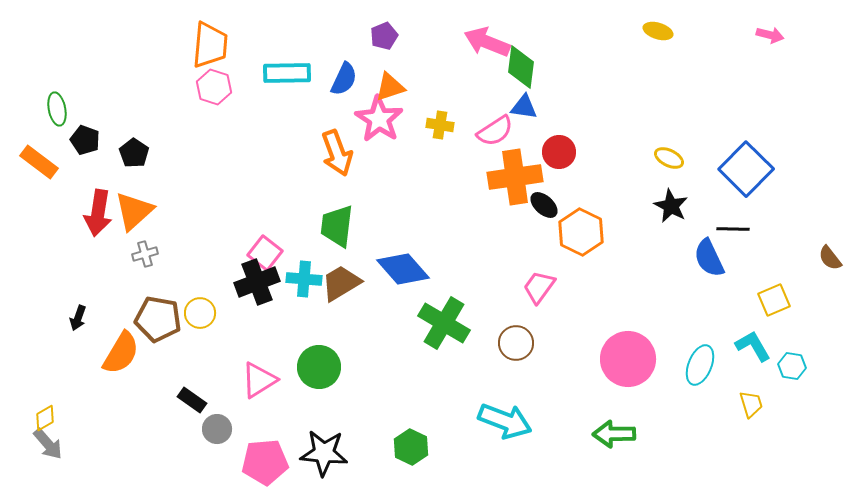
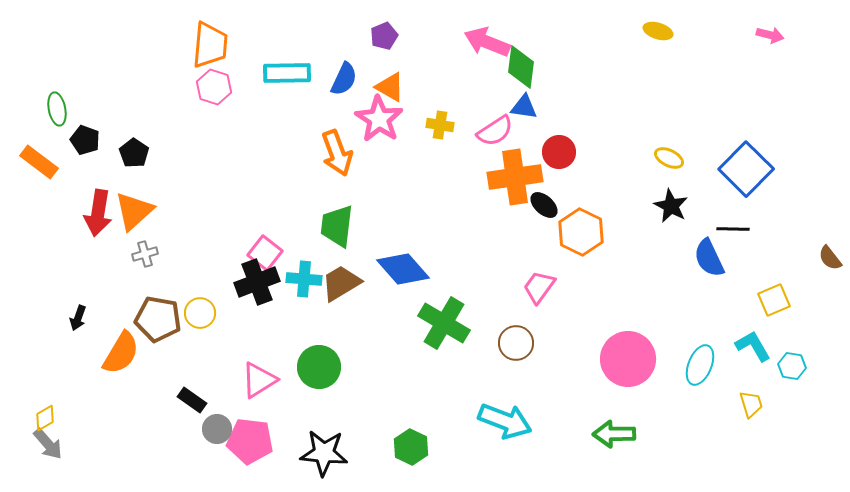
orange triangle at (390, 87): rotated 48 degrees clockwise
pink pentagon at (265, 462): moved 15 px left, 21 px up; rotated 12 degrees clockwise
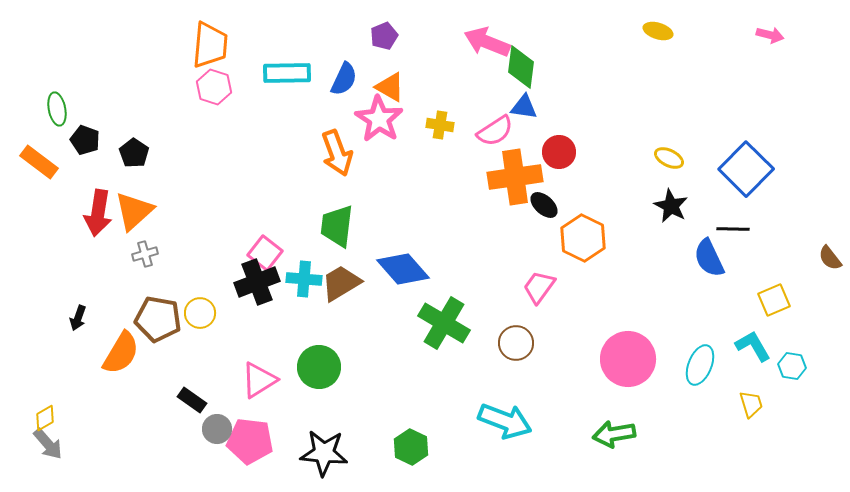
orange hexagon at (581, 232): moved 2 px right, 6 px down
green arrow at (614, 434): rotated 9 degrees counterclockwise
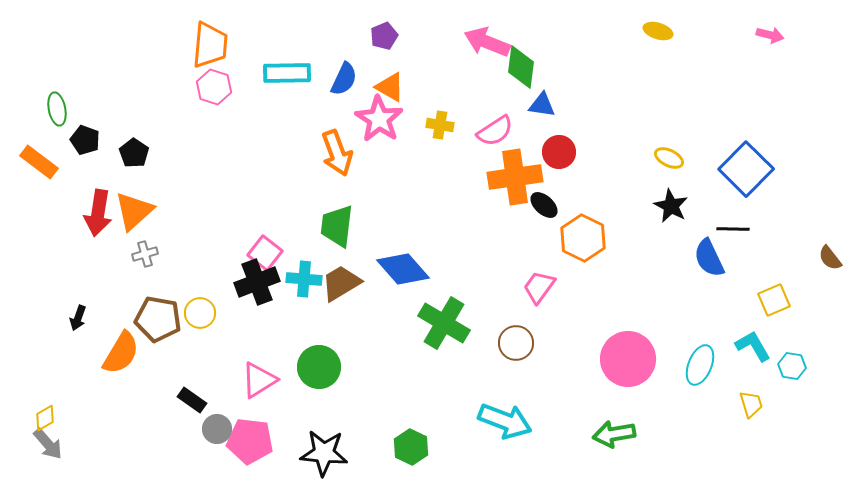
blue triangle at (524, 107): moved 18 px right, 2 px up
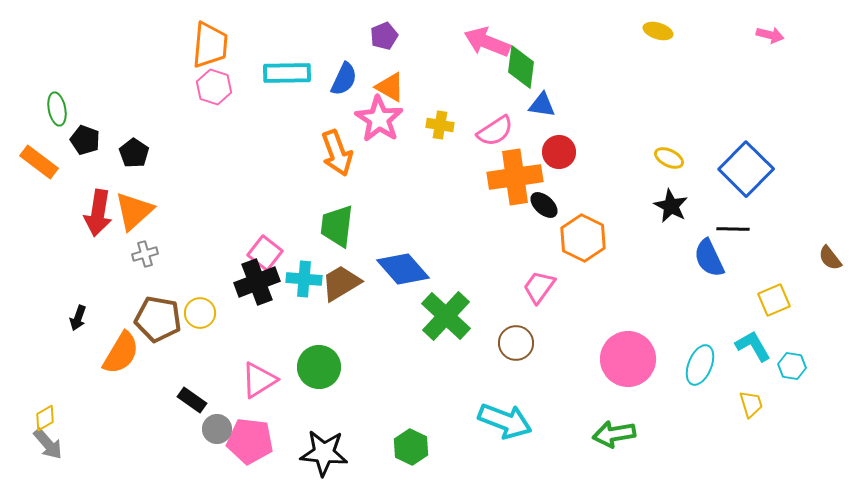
green cross at (444, 323): moved 2 px right, 7 px up; rotated 12 degrees clockwise
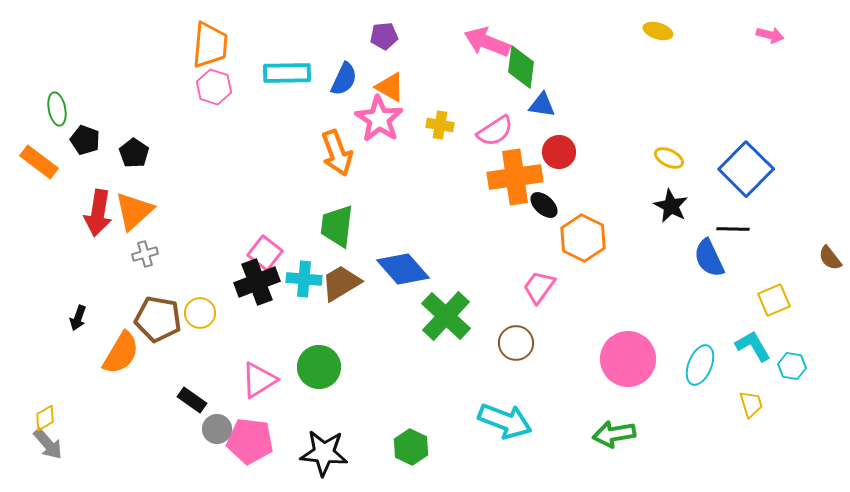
purple pentagon at (384, 36): rotated 16 degrees clockwise
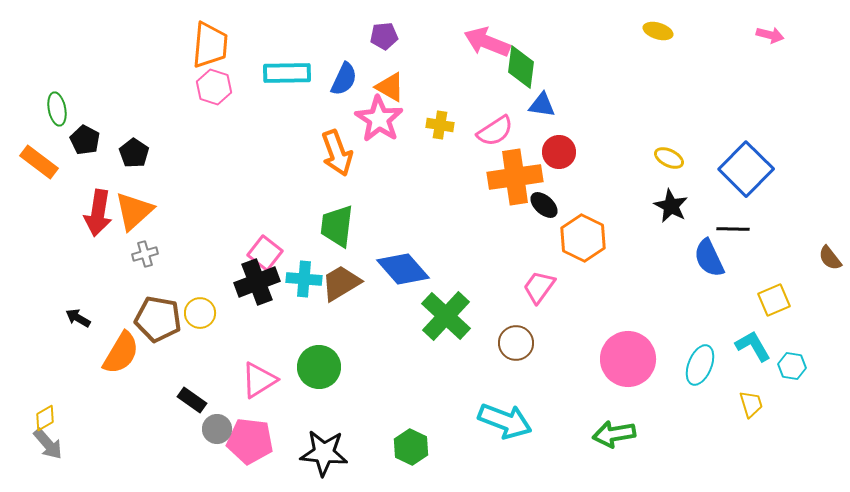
black pentagon at (85, 140): rotated 8 degrees clockwise
black arrow at (78, 318): rotated 100 degrees clockwise
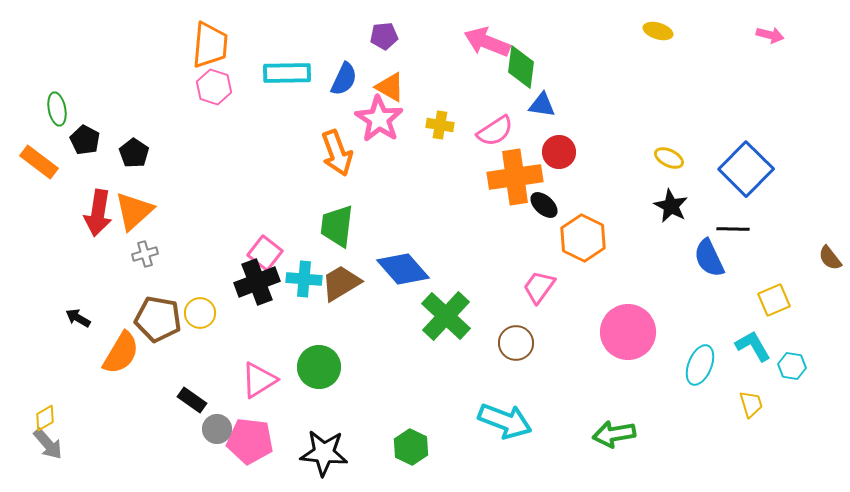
pink circle at (628, 359): moved 27 px up
